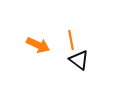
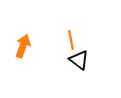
orange arrow: moved 15 px left, 1 px down; rotated 95 degrees counterclockwise
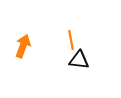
black triangle: rotated 30 degrees counterclockwise
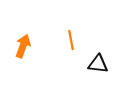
black triangle: moved 19 px right, 4 px down
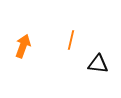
orange line: rotated 24 degrees clockwise
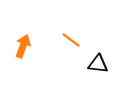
orange line: rotated 66 degrees counterclockwise
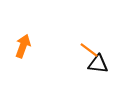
orange line: moved 18 px right, 10 px down
